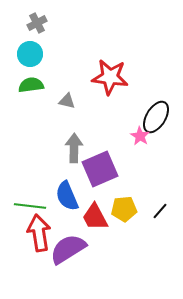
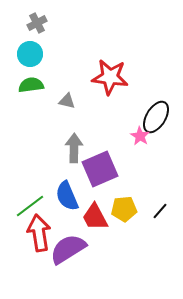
green line: rotated 44 degrees counterclockwise
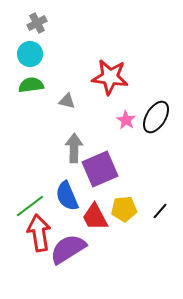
pink star: moved 14 px left, 16 px up
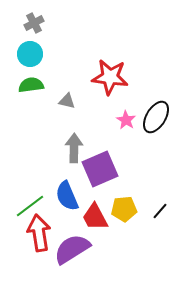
gray cross: moved 3 px left
purple semicircle: moved 4 px right
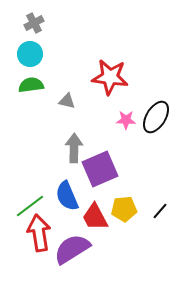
pink star: rotated 30 degrees counterclockwise
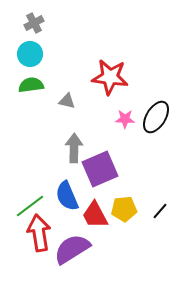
pink star: moved 1 px left, 1 px up
red trapezoid: moved 2 px up
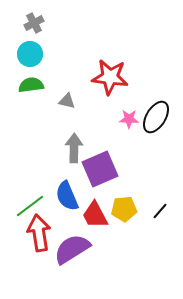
pink star: moved 4 px right
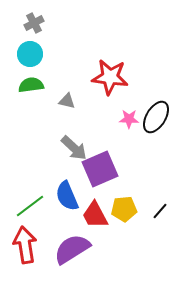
gray arrow: rotated 132 degrees clockwise
red arrow: moved 14 px left, 12 px down
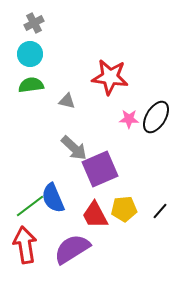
blue semicircle: moved 14 px left, 2 px down
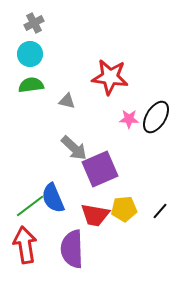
red trapezoid: rotated 52 degrees counterclockwise
purple semicircle: rotated 60 degrees counterclockwise
